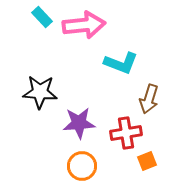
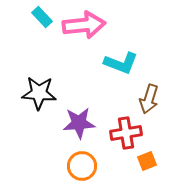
black star: moved 1 px left, 1 px down
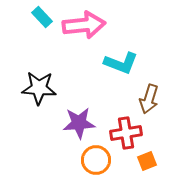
black star: moved 5 px up
orange circle: moved 14 px right, 6 px up
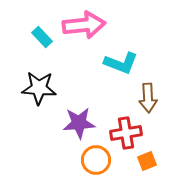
cyan rectangle: moved 20 px down
brown arrow: moved 1 px left, 1 px up; rotated 20 degrees counterclockwise
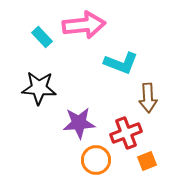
red cross: rotated 12 degrees counterclockwise
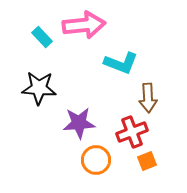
red cross: moved 6 px right, 1 px up
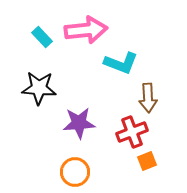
pink arrow: moved 2 px right, 5 px down
orange circle: moved 21 px left, 12 px down
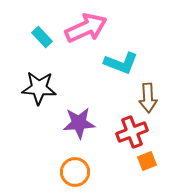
pink arrow: moved 2 px up; rotated 18 degrees counterclockwise
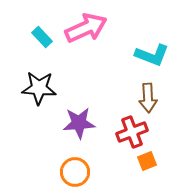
cyan L-shape: moved 31 px right, 8 px up
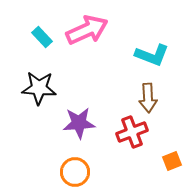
pink arrow: moved 1 px right, 2 px down
orange square: moved 25 px right
